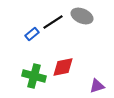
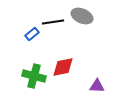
black line: rotated 25 degrees clockwise
purple triangle: rotated 21 degrees clockwise
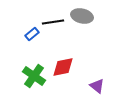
gray ellipse: rotated 10 degrees counterclockwise
green cross: rotated 20 degrees clockwise
purple triangle: rotated 35 degrees clockwise
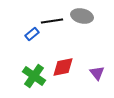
black line: moved 1 px left, 1 px up
purple triangle: moved 13 px up; rotated 14 degrees clockwise
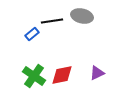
red diamond: moved 1 px left, 8 px down
purple triangle: rotated 42 degrees clockwise
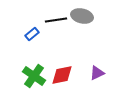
black line: moved 4 px right, 1 px up
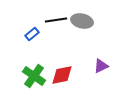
gray ellipse: moved 5 px down
purple triangle: moved 4 px right, 7 px up
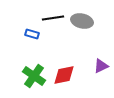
black line: moved 3 px left, 2 px up
blue rectangle: rotated 56 degrees clockwise
red diamond: moved 2 px right
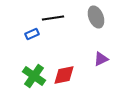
gray ellipse: moved 14 px right, 4 px up; rotated 55 degrees clockwise
blue rectangle: rotated 40 degrees counterclockwise
purple triangle: moved 7 px up
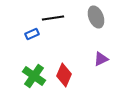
red diamond: rotated 55 degrees counterclockwise
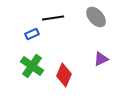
gray ellipse: rotated 20 degrees counterclockwise
green cross: moved 2 px left, 10 px up
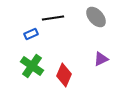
blue rectangle: moved 1 px left
